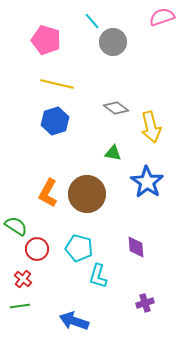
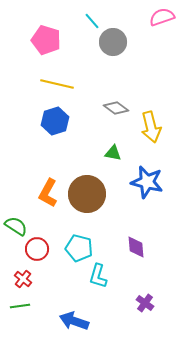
blue star: rotated 20 degrees counterclockwise
purple cross: rotated 36 degrees counterclockwise
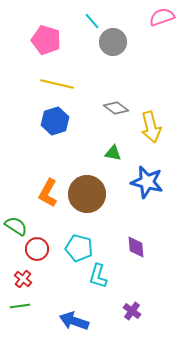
purple cross: moved 13 px left, 8 px down
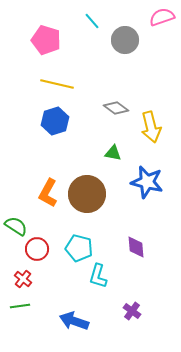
gray circle: moved 12 px right, 2 px up
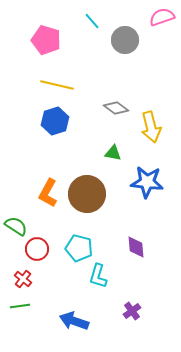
yellow line: moved 1 px down
blue star: rotated 8 degrees counterclockwise
purple cross: rotated 18 degrees clockwise
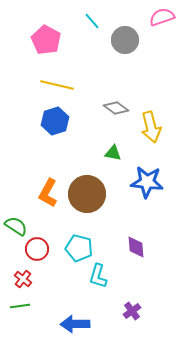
pink pentagon: rotated 12 degrees clockwise
blue arrow: moved 1 px right, 3 px down; rotated 20 degrees counterclockwise
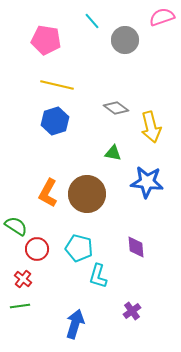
pink pentagon: rotated 20 degrees counterclockwise
blue arrow: rotated 108 degrees clockwise
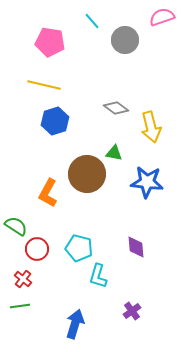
pink pentagon: moved 4 px right, 2 px down
yellow line: moved 13 px left
green triangle: moved 1 px right
brown circle: moved 20 px up
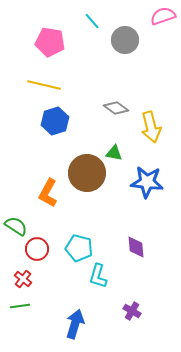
pink semicircle: moved 1 px right, 1 px up
brown circle: moved 1 px up
purple cross: rotated 24 degrees counterclockwise
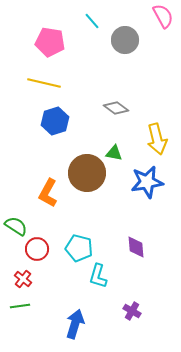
pink semicircle: rotated 80 degrees clockwise
yellow line: moved 2 px up
yellow arrow: moved 6 px right, 12 px down
blue star: rotated 16 degrees counterclockwise
